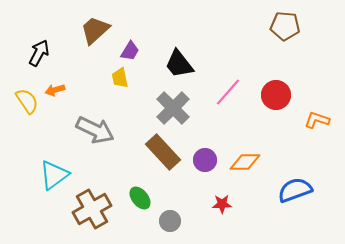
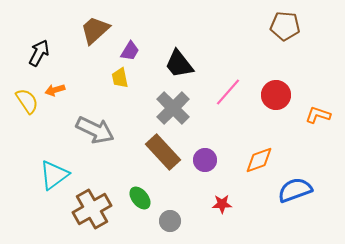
orange L-shape: moved 1 px right, 5 px up
orange diamond: moved 14 px right, 2 px up; rotated 20 degrees counterclockwise
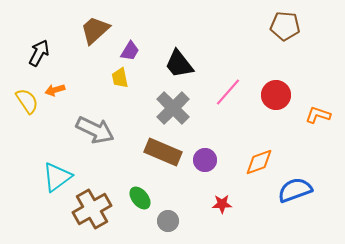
brown rectangle: rotated 24 degrees counterclockwise
orange diamond: moved 2 px down
cyan triangle: moved 3 px right, 2 px down
gray circle: moved 2 px left
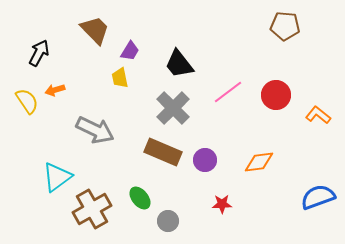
brown trapezoid: rotated 88 degrees clockwise
pink line: rotated 12 degrees clockwise
orange L-shape: rotated 20 degrees clockwise
orange diamond: rotated 12 degrees clockwise
blue semicircle: moved 23 px right, 7 px down
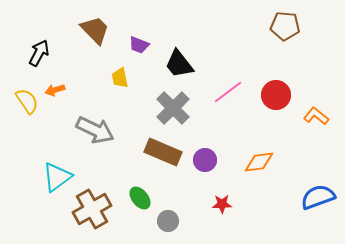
purple trapezoid: moved 9 px right, 6 px up; rotated 80 degrees clockwise
orange L-shape: moved 2 px left, 1 px down
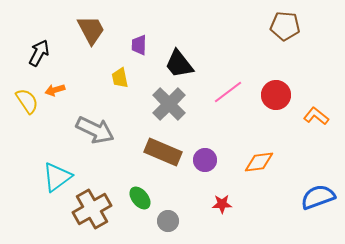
brown trapezoid: moved 4 px left; rotated 16 degrees clockwise
purple trapezoid: rotated 70 degrees clockwise
gray cross: moved 4 px left, 4 px up
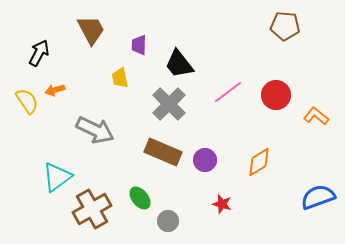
orange diamond: rotated 24 degrees counterclockwise
red star: rotated 18 degrees clockwise
